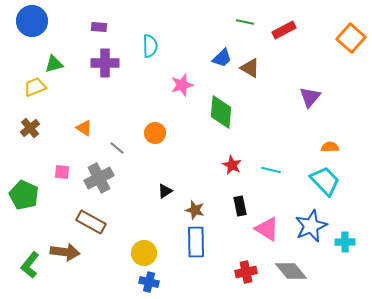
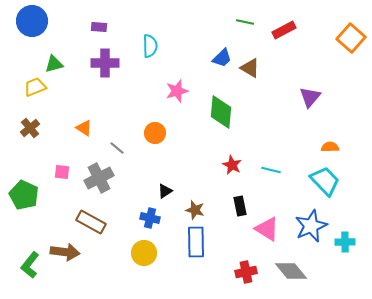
pink star: moved 5 px left, 6 px down
blue cross: moved 1 px right, 64 px up
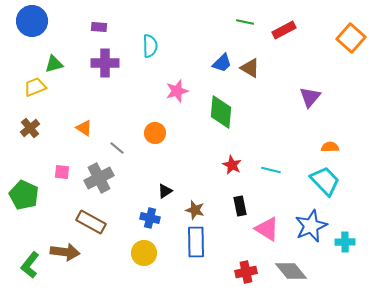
blue trapezoid: moved 5 px down
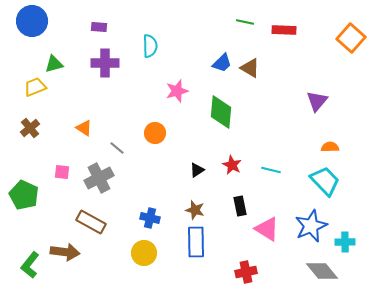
red rectangle: rotated 30 degrees clockwise
purple triangle: moved 7 px right, 4 px down
black triangle: moved 32 px right, 21 px up
gray diamond: moved 31 px right
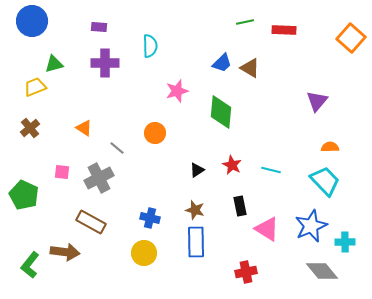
green line: rotated 24 degrees counterclockwise
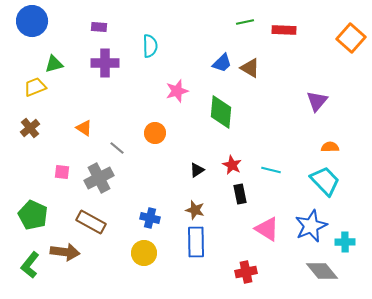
green pentagon: moved 9 px right, 20 px down
black rectangle: moved 12 px up
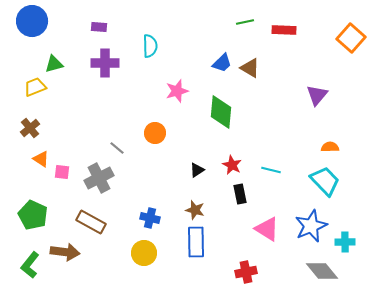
purple triangle: moved 6 px up
orange triangle: moved 43 px left, 31 px down
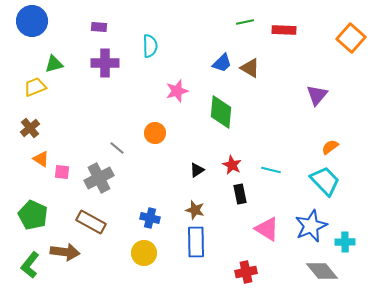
orange semicircle: rotated 36 degrees counterclockwise
